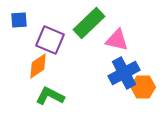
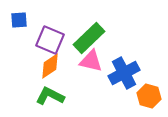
green rectangle: moved 15 px down
pink triangle: moved 26 px left, 21 px down
orange diamond: moved 12 px right
orange hexagon: moved 6 px right, 9 px down; rotated 15 degrees clockwise
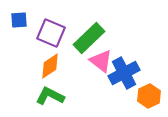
purple square: moved 1 px right, 7 px up
pink triangle: moved 10 px right; rotated 25 degrees clockwise
orange hexagon: rotated 20 degrees clockwise
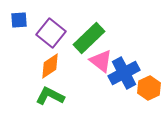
purple square: rotated 16 degrees clockwise
orange hexagon: moved 8 px up
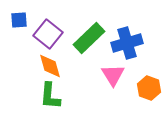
purple square: moved 3 px left, 1 px down
pink triangle: moved 12 px right, 14 px down; rotated 20 degrees clockwise
orange diamond: rotated 72 degrees counterclockwise
blue cross: moved 3 px right, 30 px up; rotated 12 degrees clockwise
orange hexagon: rotated 15 degrees counterclockwise
green L-shape: rotated 112 degrees counterclockwise
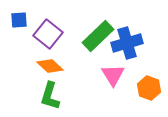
green rectangle: moved 9 px right, 2 px up
orange diamond: rotated 32 degrees counterclockwise
green L-shape: rotated 12 degrees clockwise
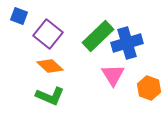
blue square: moved 4 px up; rotated 24 degrees clockwise
green L-shape: rotated 84 degrees counterclockwise
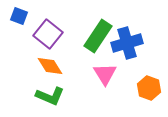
green rectangle: rotated 12 degrees counterclockwise
orange diamond: rotated 16 degrees clockwise
pink triangle: moved 8 px left, 1 px up
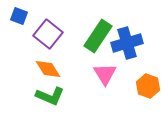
orange diamond: moved 2 px left, 3 px down
orange hexagon: moved 1 px left, 2 px up
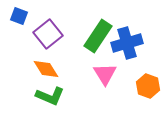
purple square: rotated 12 degrees clockwise
orange diamond: moved 2 px left
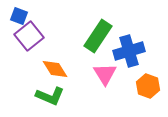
purple square: moved 19 px left, 2 px down
blue cross: moved 2 px right, 8 px down
orange diamond: moved 9 px right
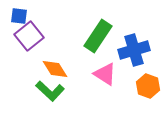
blue square: rotated 12 degrees counterclockwise
blue cross: moved 5 px right, 1 px up
pink triangle: rotated 25 degrees counterclockwise
green L-shape: moved 5 px up; rotated 20 degrees clockwise
